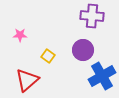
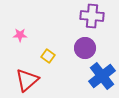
purple circle: moved 2 px right, 2 px up
blue cross: rotated 8 degrees counterclockwise
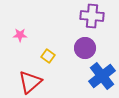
red triangle: moved 3 px right, 2 px down
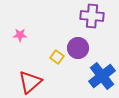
purple circle: moved 7 px left
yellow square: moved 9 px right, 1 px down
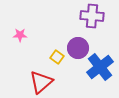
blue cross: moved 2 px left, 9 px up
red triangle: moved 11 px right
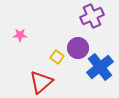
purple cross: rotated 30 degrees counterclockwise
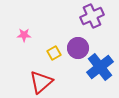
pink star: moved 4 px right
yellow square: moved 3 px left, 4 px up; rotated 24 degrees clockwise
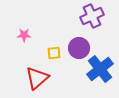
purple circle: moved 1 px right
yellow square: rotated 24 degrees clockwise
blue cross: moved 2 px down
red triangle: moved 4 px left, 4 px up
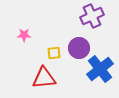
red triangle: moved 7 px right; rotated 35 degrees clockwise
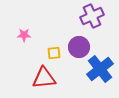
purple circle: moved 1 px up
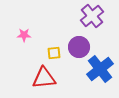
purple cross: rotated 15 degrees counterclockwise
